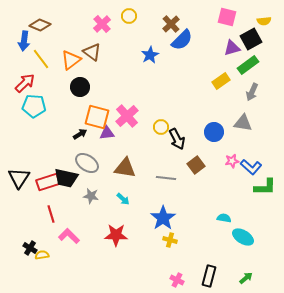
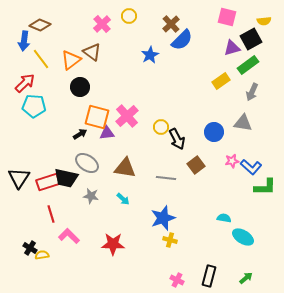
blue star at (163, 218): rotated 15 degrees clockwise
red star at (116, 235): moved 3 px left, 9 px down
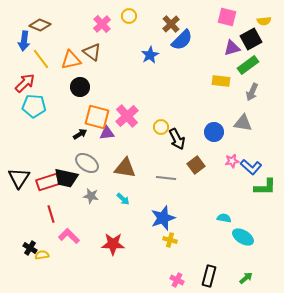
orange triangle at (71, 60): rotated 25 degrees clockwise
yellow rectangle at (221, 81): rotated 42 degrees clockwise
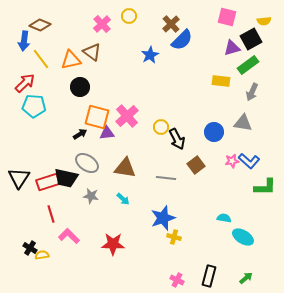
blue L-shape at (251, 167): moved 2 px left, 6 px up
yellow cross at (170, 240): moved 4 px right, 3 px up
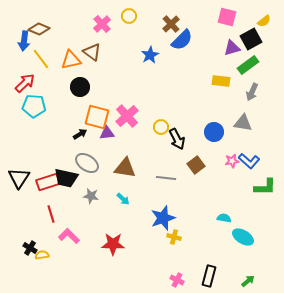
yellow semicircle at (264, 21): rotated 32 degrees counterclockwise
brown diamond at (40, 25): moved 1 px left, 4 px down
green arrow at (246, 278): moved 2 px right, 3 px down
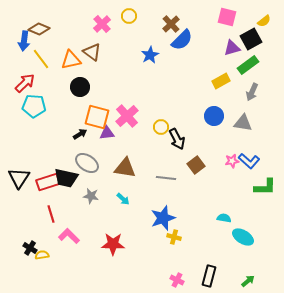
yellow rectangle at (221, 81): rotated 36 degrees counterclockwise
blue circle at (214, 132): moved 16 px up
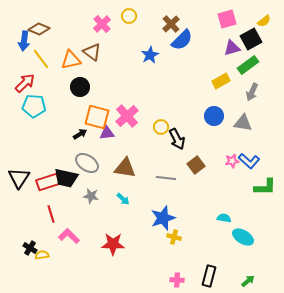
pink square at (227, 17): moved 2 px down; rotated 30 degrees counterclockwise
pink cross at (177, 280): rotated 24 degrees counterclockwise
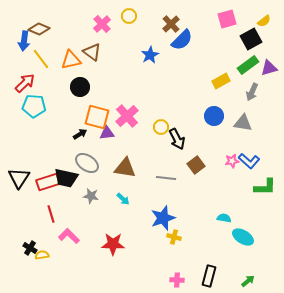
purple triangle at (232, 48): moved 37 px right, 20 px down
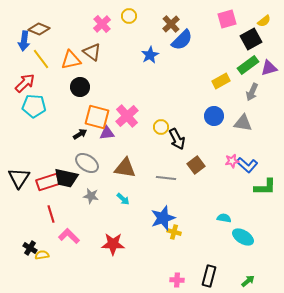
blue L-shape at (249, 161): moved 2 px left, 4 px down
yellow cross at (174, 237): moved 5 px up
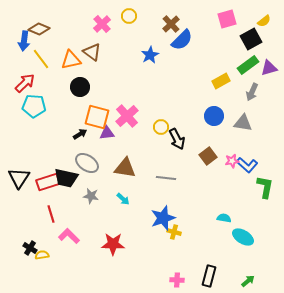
brown square at (196, 165): moved 12 px right, 9 px up
green L-shape at (265, 187): rotated 80 degrees counterclockwise
